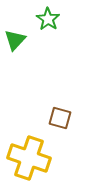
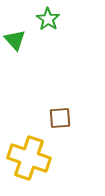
green triangle: rotated 25 degrees counterclockwise
brown square: rotated 20 degrees counterclockwise
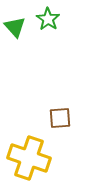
green triangle: moved 13 px up
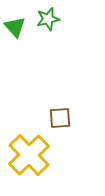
green star: rotated 25 degrees clockwise
yellow cross: moved 3 px up; rotated 27 degrees clockwise
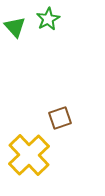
green star: rotated 15 degrees counterclockwise
brown square: rotated 15 degrees counterclockwise
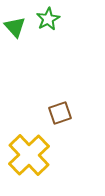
brown square: moved 5 px up
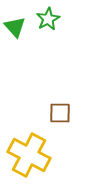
brown square: rotated 20 degrees clockwise
yellow cross: rotated 18 degrees counterclockwise
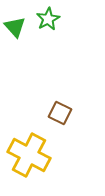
brown square: rotated 25 degrees clockwise
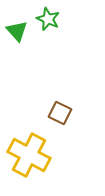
green star: rotated 20 degrees counterclockwise
green triangle: moved 2 px right, 4 px down
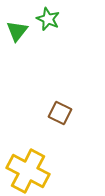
green triangle: rotated 20 degrees clockwise
yellow cross: moved 1 px left, 16 px down
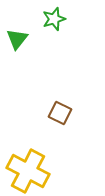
green star: moved 6 px right; rotated 30 degrees clockwise
green triangle: moved 8 px down
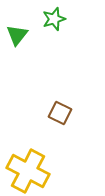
green triangle: moved 4 px up
